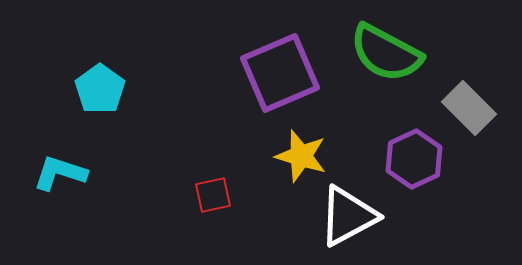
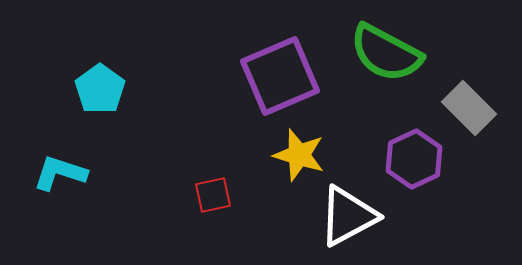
purple square: moved 3 px down
yellow star: moved 2 px left, 1 px up
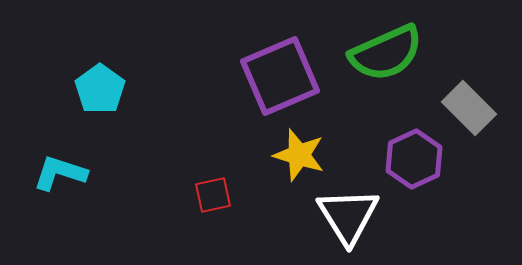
green semicircle: rotated 52 degrees counterclockwise
white triangle: rotated 34 degrees counterclockwise
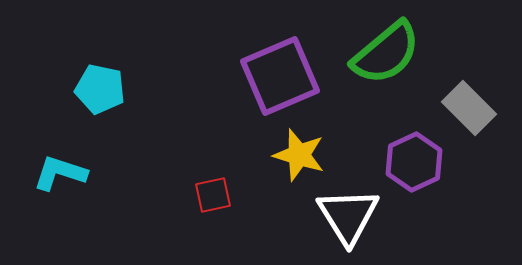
green semicircle: rotated 16 degrees counterclockwise
cyan pentagon: rotated 24 degrees counterclockwise
purple hexagon: moved 3 px down
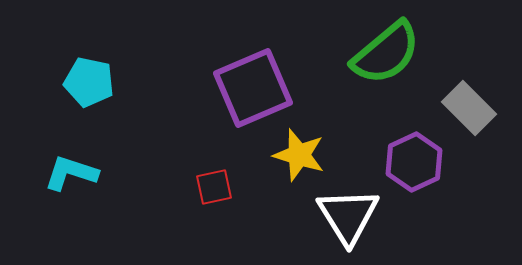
purple square: moved 27 px left, 12 px down
cyan pentagon: moved 11 px left, 7 px up
cyan L-shape: moved 11 px right
red square: moved 1 px right, 8 px up
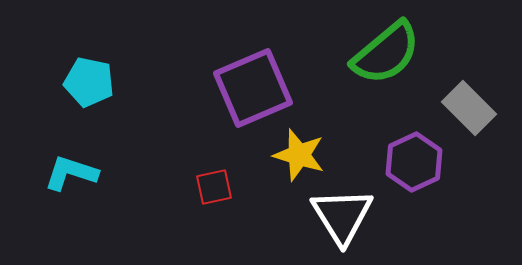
white triangle: moved 6 px left
